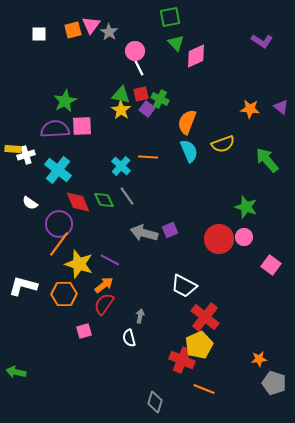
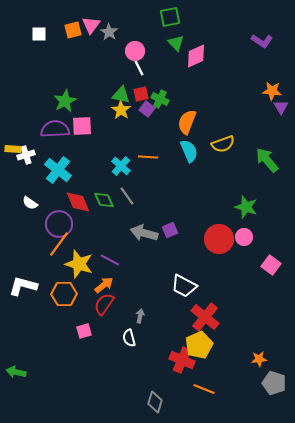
purple triangle at (281, 107): rotated 21 degrees clockwise
orange star at (250, 109): moved 22 px right, 18 px up
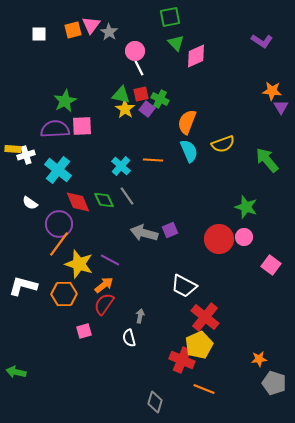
yellow star at (121, 110): moved 4 px right, 1 px up
orange line at (148, 157): moved 5 px right, 3 px down
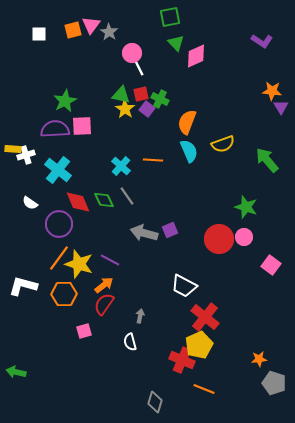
pink circle at (135, 51): moved 3 px left, 2 px down
orange line at (59, 244): moved 14 px down
white semicircle at (129, 338): moved 1 px right, 4 px down
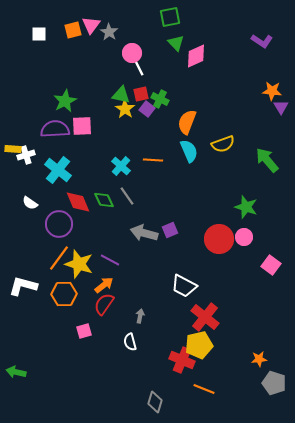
yellow pentagon at (199, 345): rotated 12 degrees clockwise
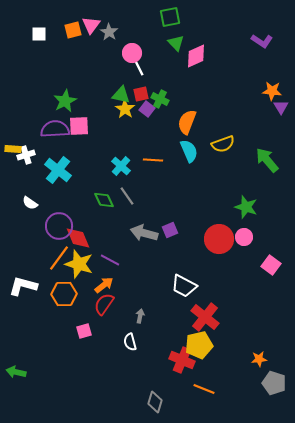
pink square at (82, 126): moved 3 px left
red diamond at (78, 202): moved 36 px down
purple circle at (59, 224): moved 2 px down
